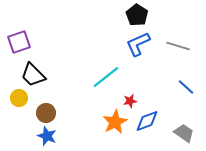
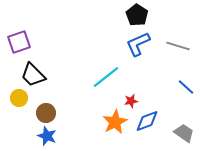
red star: moved 1 px right
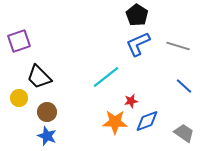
purple square: moved 1 px up
black trapezoid: moved 6 px right, 2 px down
blue line: moved 2 px left, 1 px up
brown circle: moved 1 px right, 1 px up
orange star: rotated 30 degrees clockwise
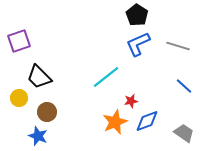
orange star: rotated 25 degrees counterclockwise
blue star: moved 9 px left
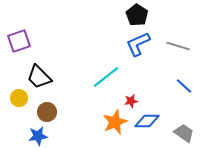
blue diamond: rotated 20 degrees clockwise
blue star: rotated 30 degrees counterclockwise
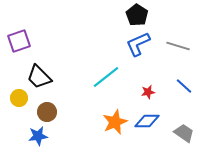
red star: moved 17 px right, 9 px up
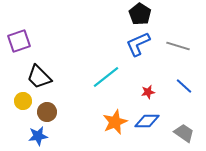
black pentagon: moved 3 px right, 1 px up
yellow circle: moved 4 px right, 3 px down
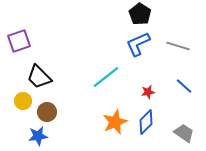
blue diamond: moved 1 px left, 1 px down; rotated 45 degrees counterclockwise
